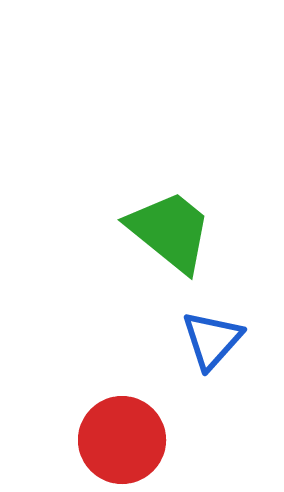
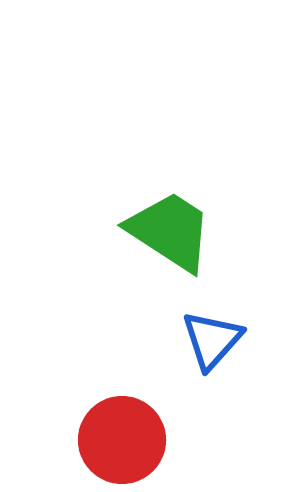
green trapezoid: rotated 6 degrees counterclockwise
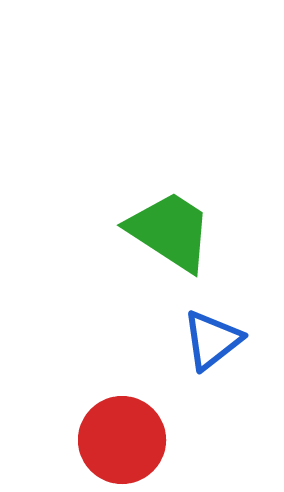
blue triangle: rotated 10 degrees clockwise
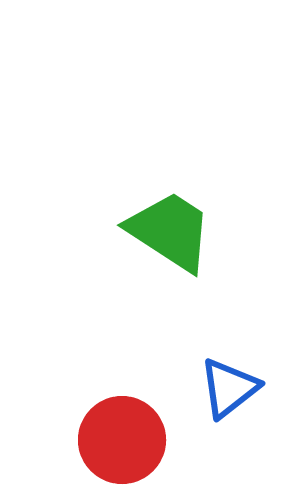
blue triangle: moved 17 px right, 48 px down
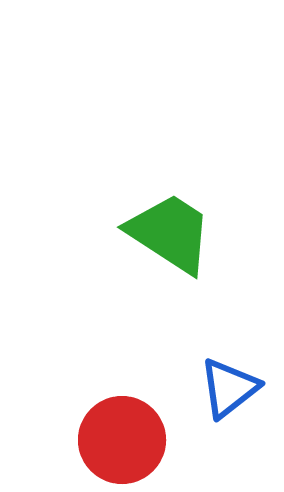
green trapezoid: moved 2 px down
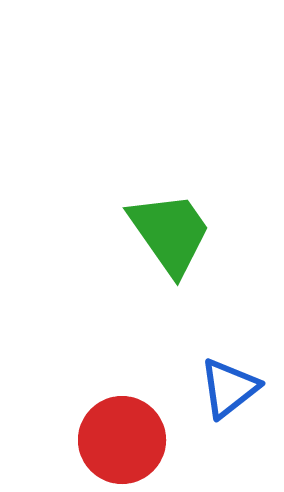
green trapezoid: rotated 22 degrees clockwise
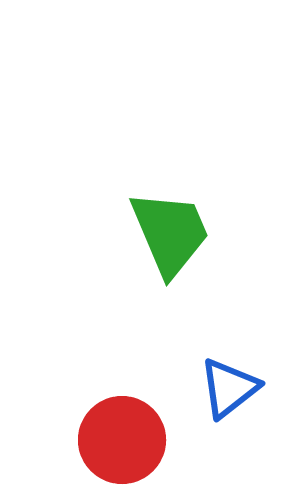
green trapezoid: rotated 12 degrees clockwise
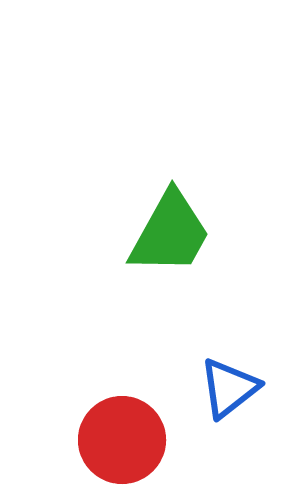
green trapezoid: rotated 52 degrees clockwise
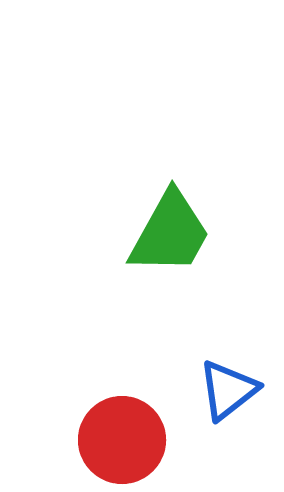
blue triangle: moved 1 px left, 2 px down
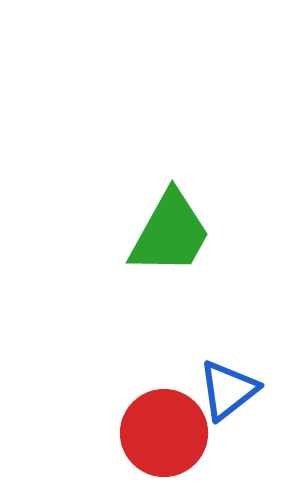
red circle: moved 42 px right, 7 px up
